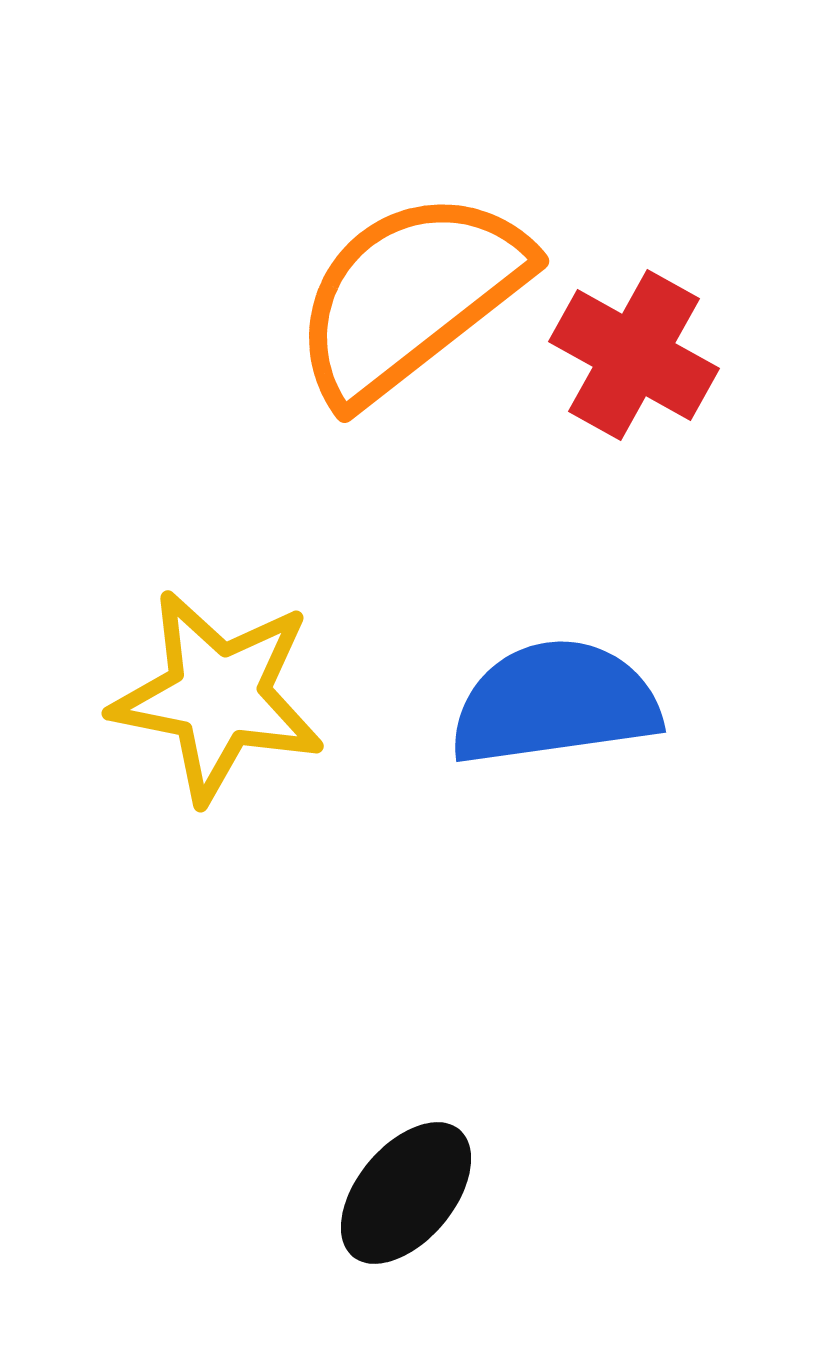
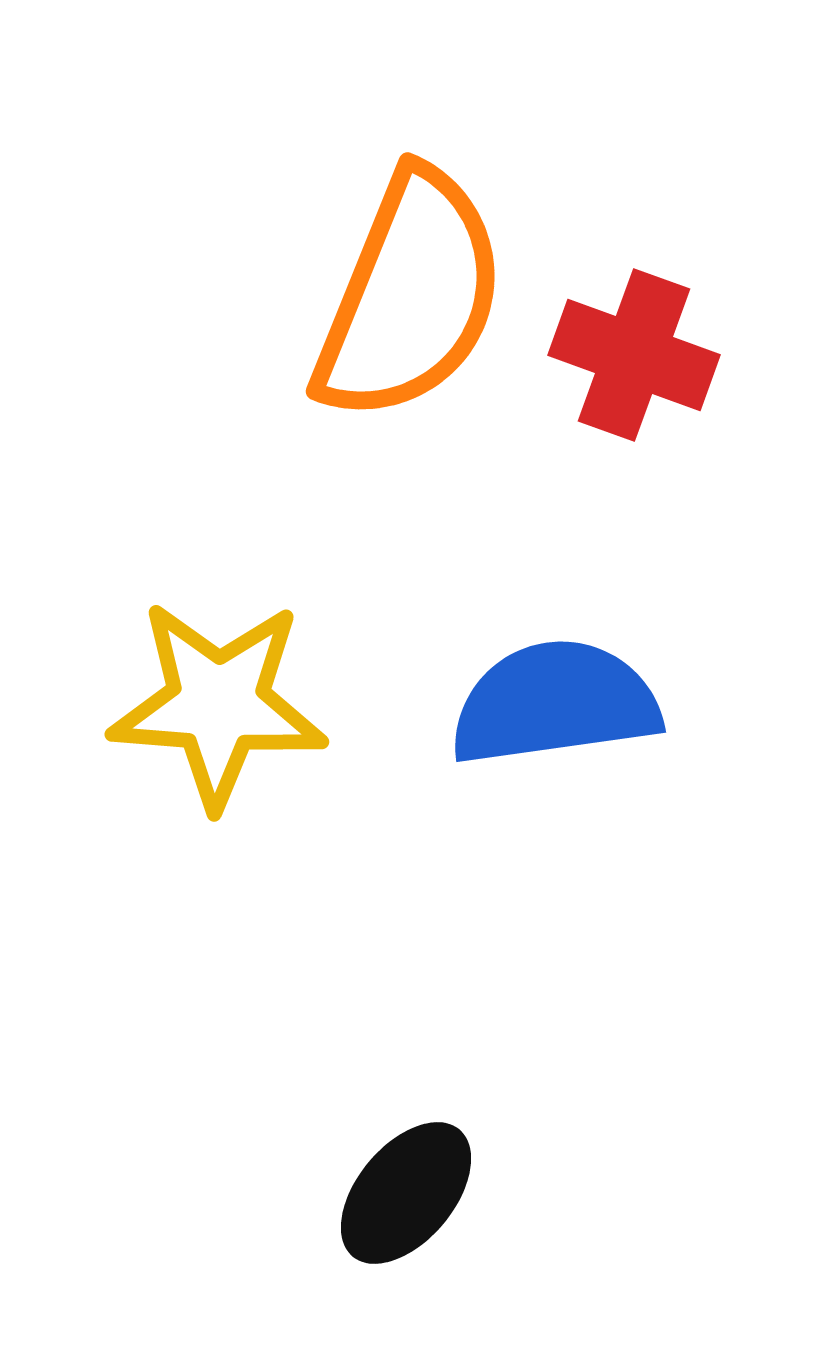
orange semicircle: rotated 150 degrees clockwise
red cross: rotated 9 degrees counterclockwise
yellow star: moved 8 px down; rotated 7 degrees counterclockwise
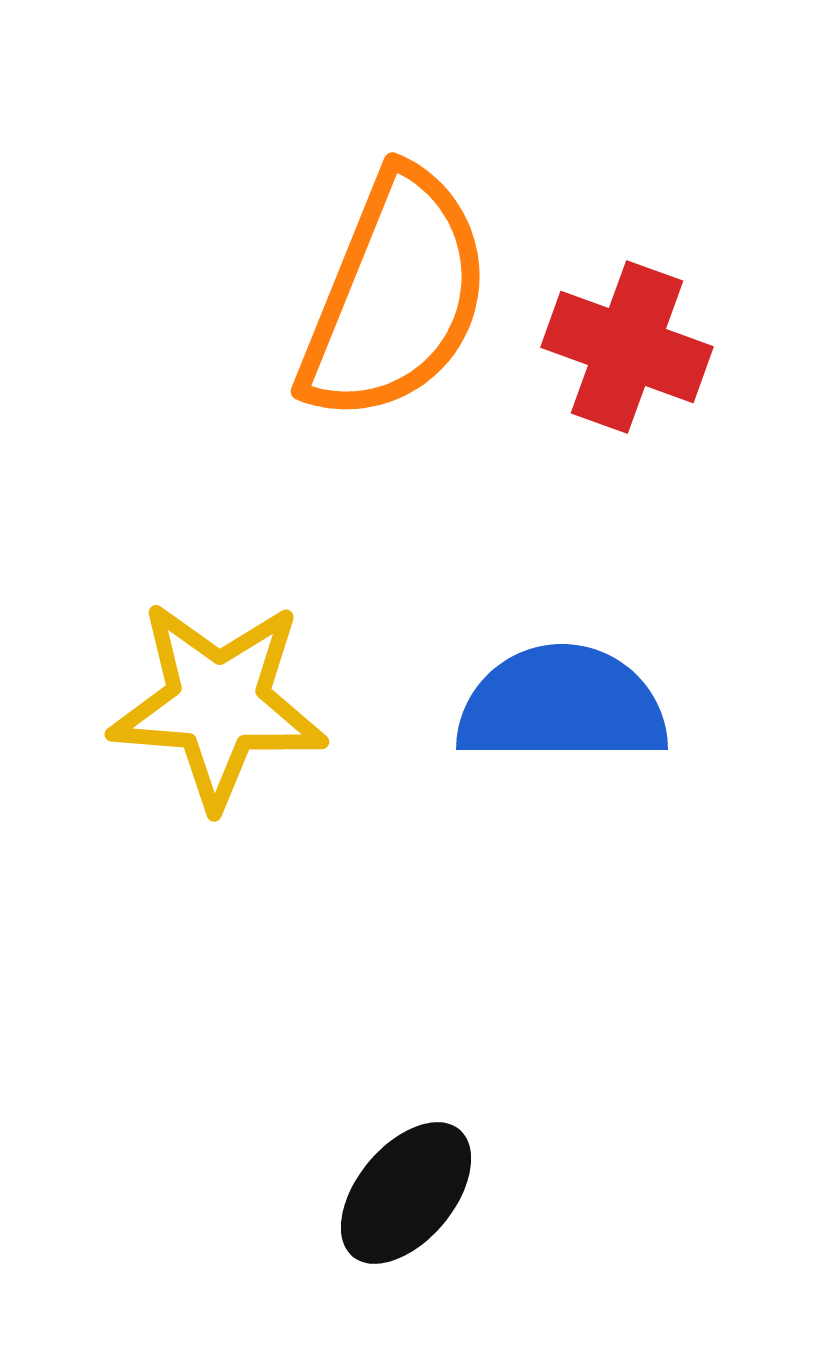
orange semicircle: moved 15 px left
red cross: moved 7 px left, 8 px up
blue semicircle: moved 7 px right, 2 px down; rotated 8 degrees clockwise
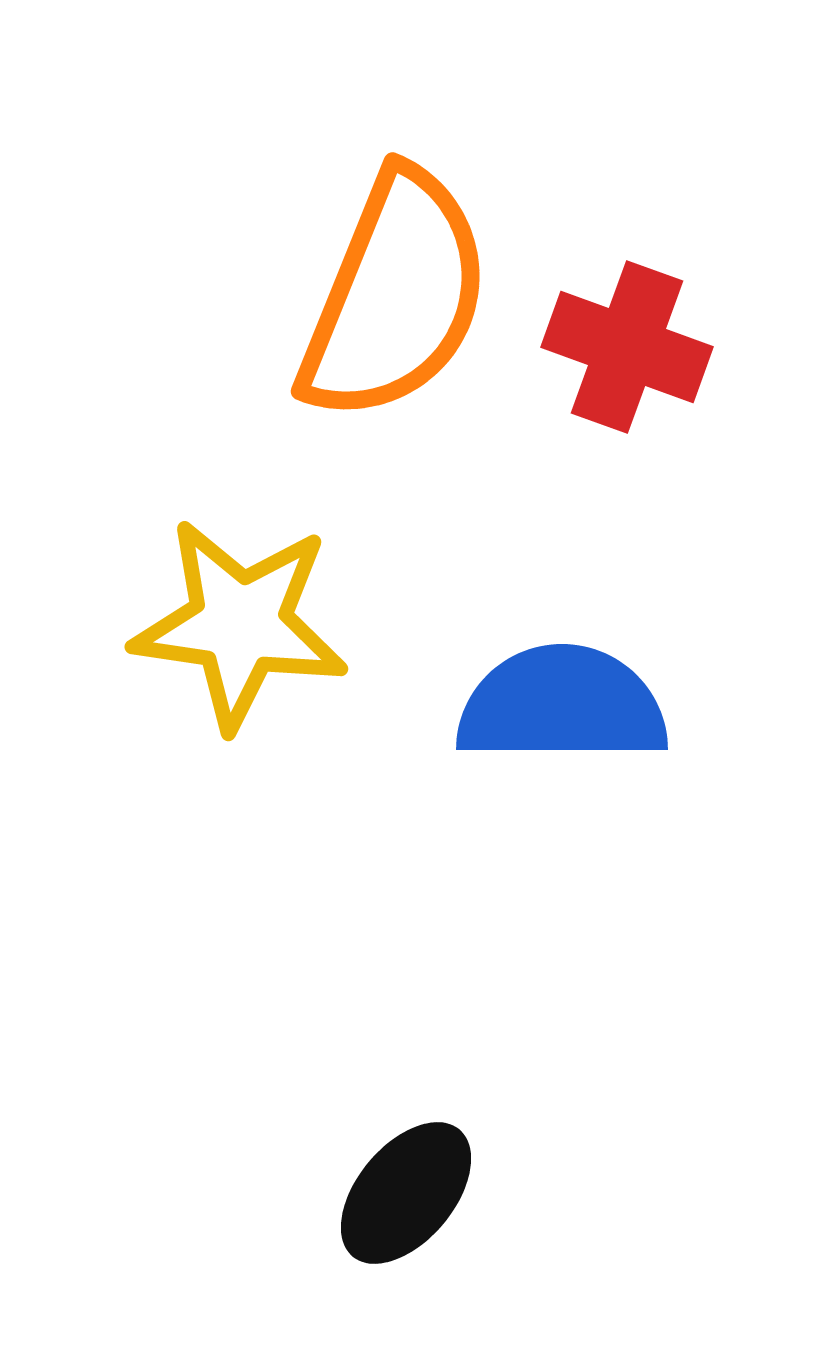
yellow star: moved 22 px right, 80 px up; rotated 4 degrees clockwise
